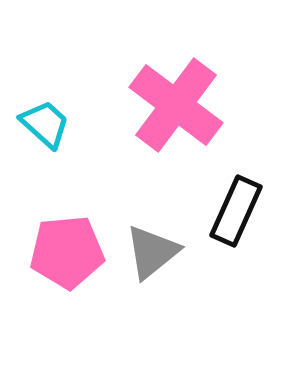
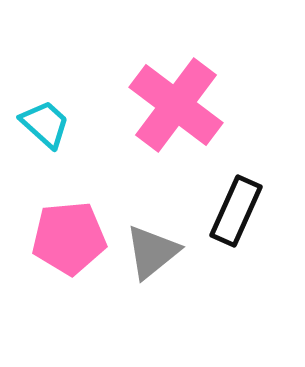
pink pentagon: moved 2 px right, 14 px up
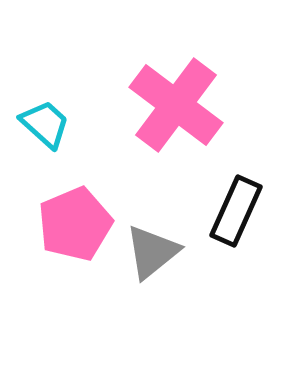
pink pentagon: moved 6 px right, 14 px up; rotated 18 degrees counterclockwise
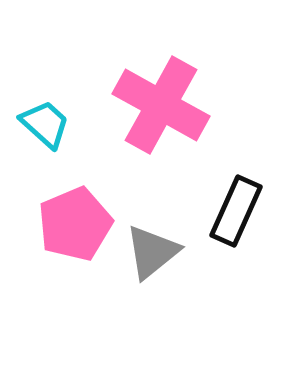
pink cross: moved 15 px left; rotated 8 degrees counterclockwise
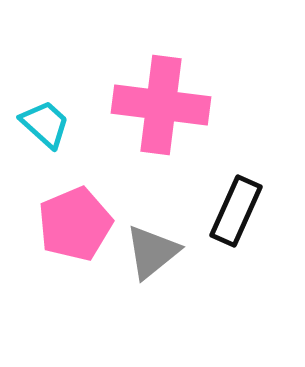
pink cross: rotated 22 degrees counterclockwise
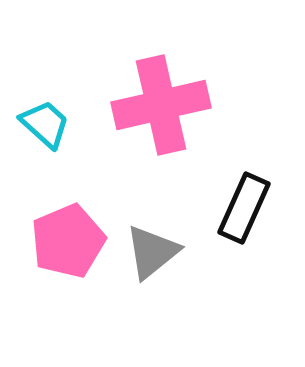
pink cross: rotated 20 degrees counterclockwise
black rectangle: moved 8 px right, 3 px up
pink pentagon: moved 7 px left, 17 px down
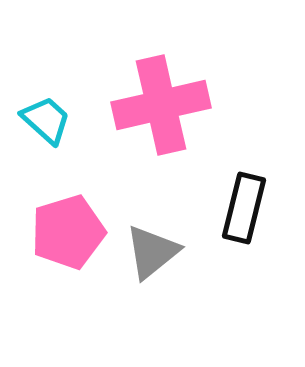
cyan trapezoid: moved 1 px right, 4 px up
black rectangle: rotated 10 degrees counterclockwise
pink pentagon: moved 9 px up; rotated 6 degrees clockwise
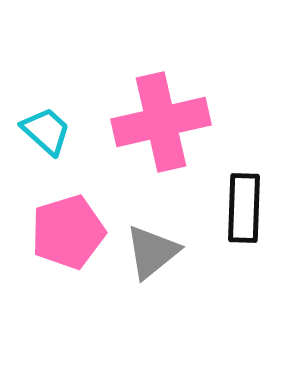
pink cross: moved 17 px down
cyan trapezoid: moved 11 px down
black rectangle: rotated 12 degrees counterclockwise
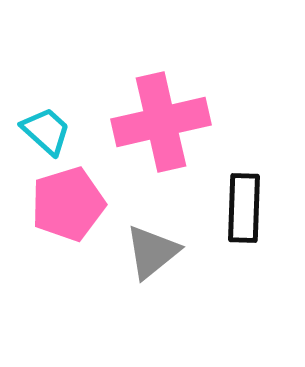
pink pentagon: moved 28 px up
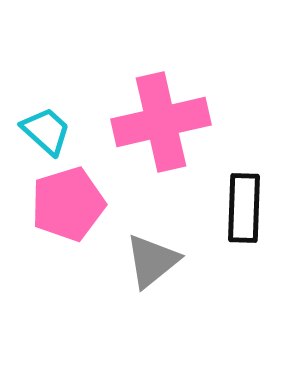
gray triangle: moved 9 px down
